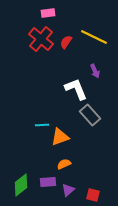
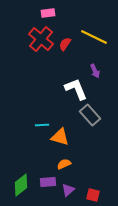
red semicircle: moved 1 px left, 2 px down
orange triangle: rotated 36 degrees clockwise
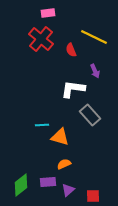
red semicircle: moved 6 px right, 6 px down; rotated 56 degrees counterclockwise
white L-shape: moved 3 px left; rotated 60 degrees counterclockwise
red square: moved 1 px down; rotated 16 degrees counterclockwise
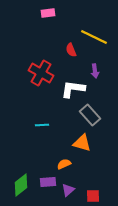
red cross: moved 34 px down; rotated 10 degrees counterclockwise
purple arrow: rotated 16 degrees clockwise
orange triangle: moved 22 px right, 6 px down
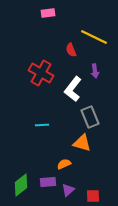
white L-shape: rotated 60 degrees counterclockwise
gray rectangle: moved 2 px down; rotated 20 degrees clockwise
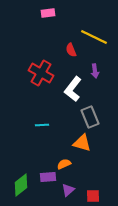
purple rectangle: moved 5 px up
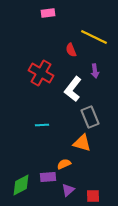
green diamond: rotated 10 degrees clockwise
